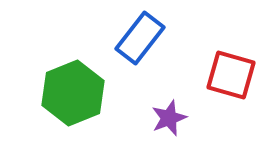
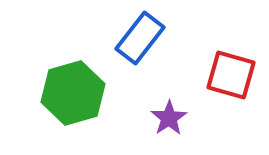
green hexagon: rotated 6 degrees clockwise
purple star: rotated 12 degrees counterclockwise
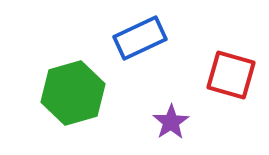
blue rectangle: rotated 27 degrees clockwise
purple star: moved 2 px right, 4 px down
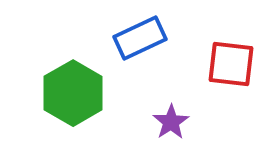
red square: moved 11 px up; rotated 9 degrees counterclockwise
green hexagon: rotated 14 degrees counterclockwise
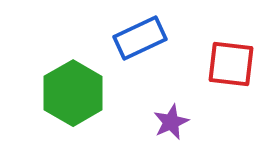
purple star: rotated 9 degrees clockwise
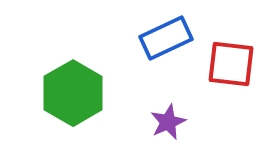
blue rectangle: moved 26 px right
purple star: moved 3 px left
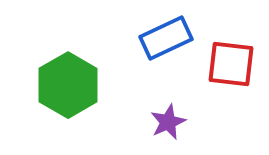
green hexagon: moved 5 px left, 8 px up
